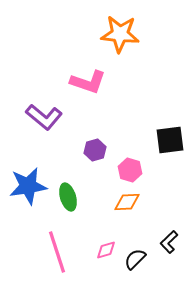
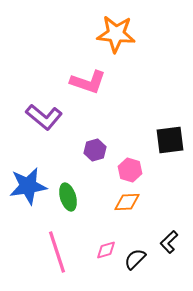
orange star: moved 4 px left
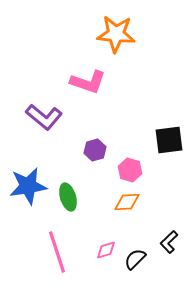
black square: moved 1 px left
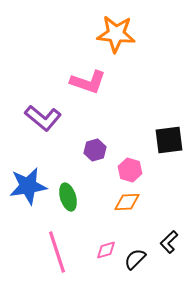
purple L-shape: moved 1 px left, 1 px down
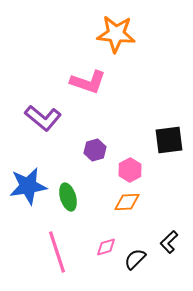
pink hexagon: rotated 15 degrees clockwise
pink diamond: moved 3 px up
